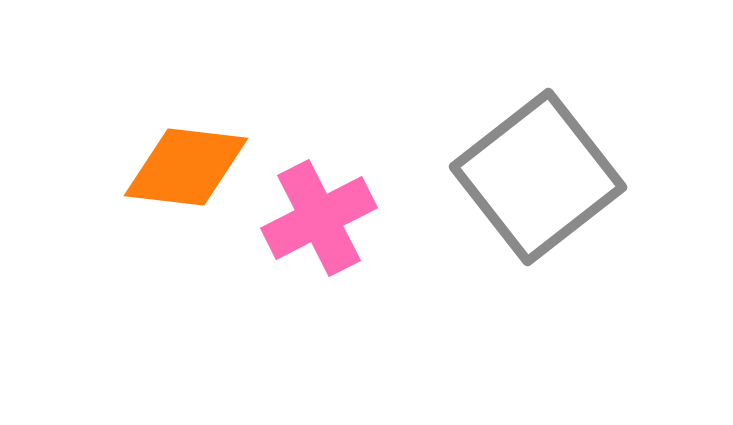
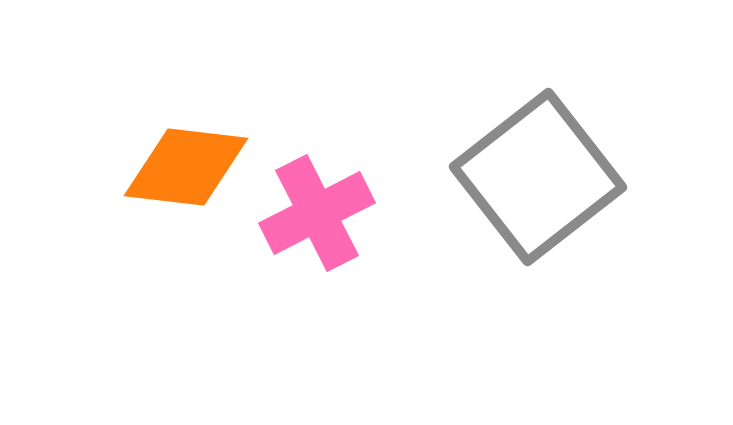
pink cross: moved 2 px left, 5 px up
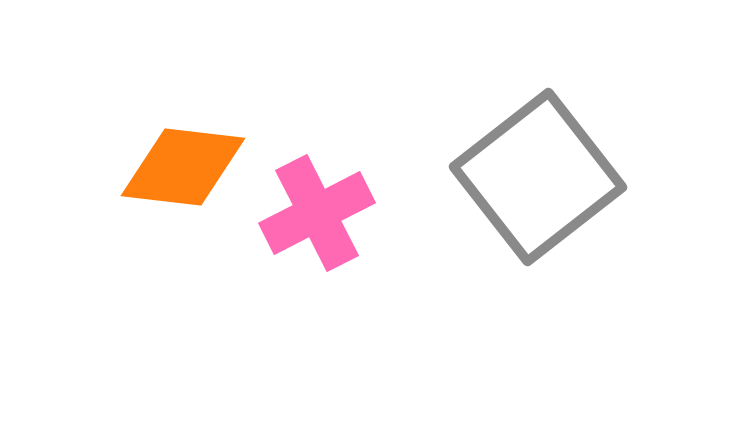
orange diamond: moved 3 px left
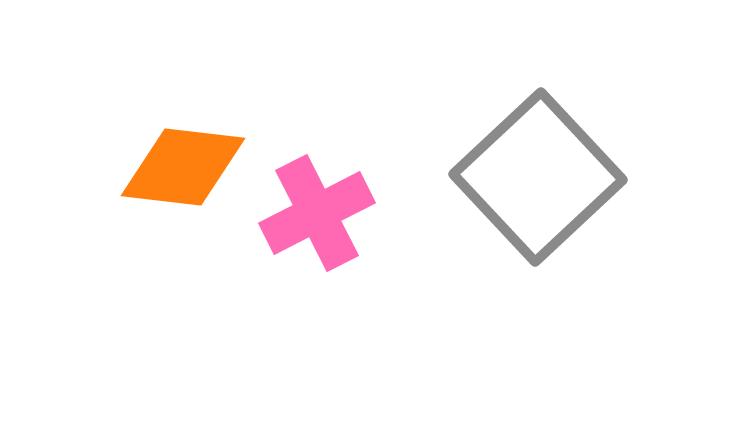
gray square: rotated 5 degrees counterclockwise
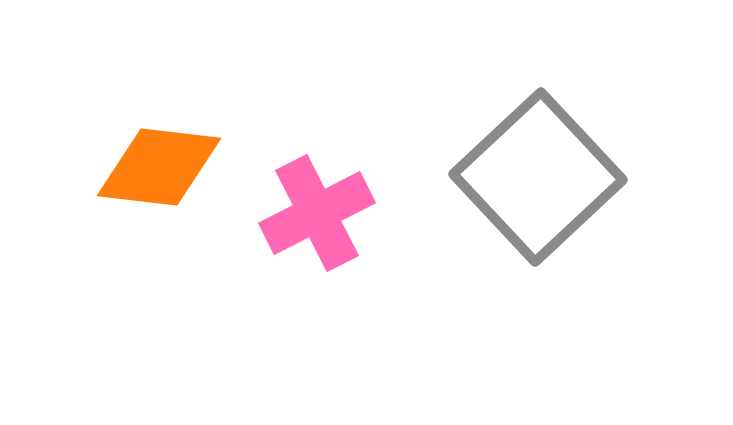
orange diamond: moved 24 px left
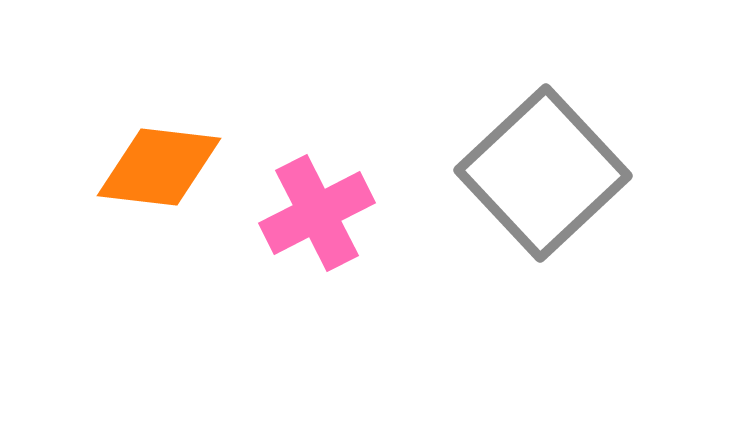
gray square: moved 5 px right, 4 px up
